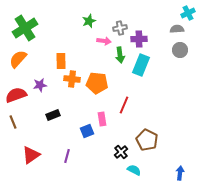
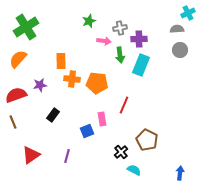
green cross: moved 1 px right, 1 px up
black rectangle: rotated 32 degrees counterclockwise
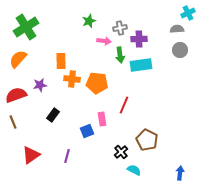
cyan rectangle: rotated 60 degrees clockwise
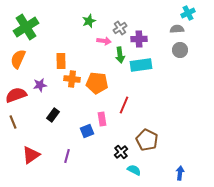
gray cross: rotated 24 degrees counterclockwise
orange semicircle: rotated 18 degrees counterclockwise
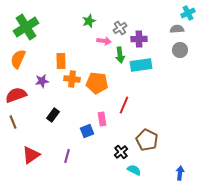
purple star: moved 2 px right, 4 px up
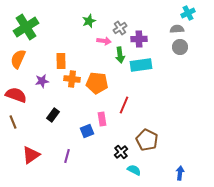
gray circle: moved 3 px up
red semicircle: rotated 40 degrees clockwise
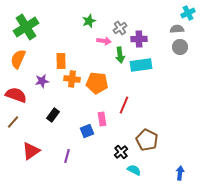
brown line: rotated 64 degrees clockwise
red triangle: moved 4 px up
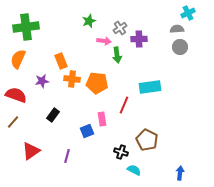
green cross: rotated 25 degrees clockwise
green arrow: moved 3 px left
orange rectangle: rotated 21 degrees counterclockwise
cyan rectangle: moved 9 px right, 22 px down
black cross: rotated 32 degrees counterclockwise
